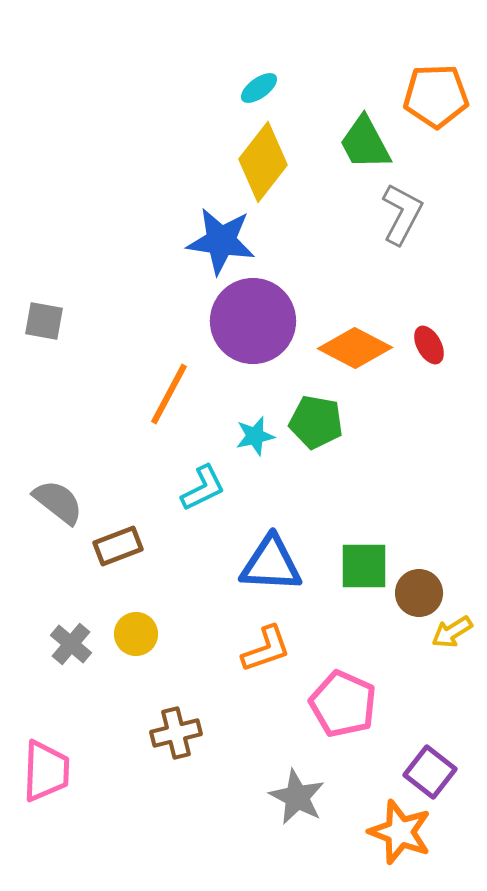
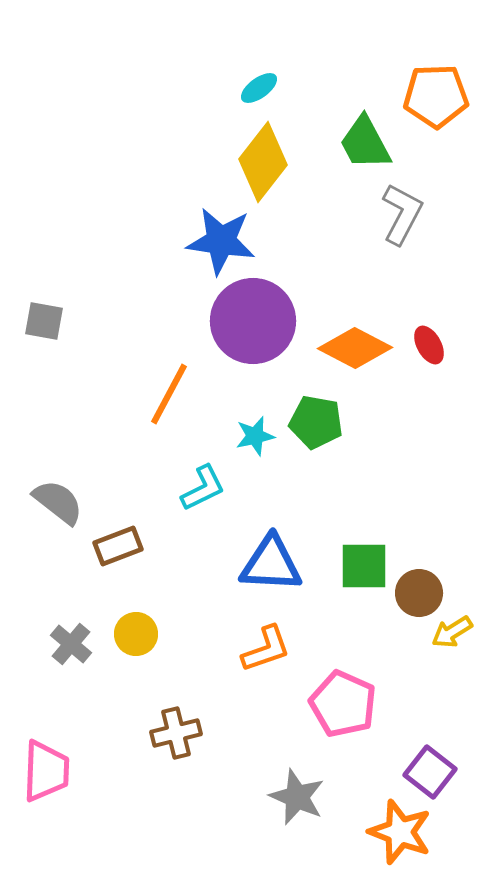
gray star: rotated 4 degrees counterclockwise
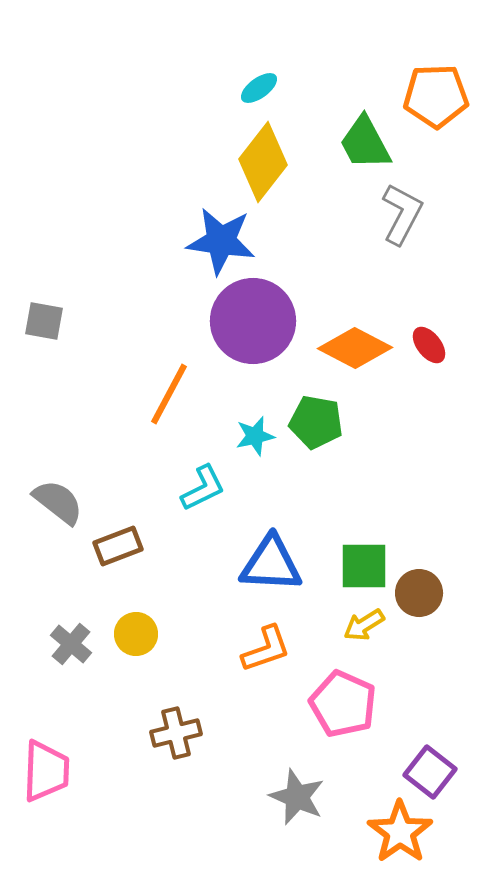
red ellipse: rotated 9 degrees counterclockwise
yellow arrow: moved 88 px left, 7 px up
orange star: rotated 16 degrees clockwise
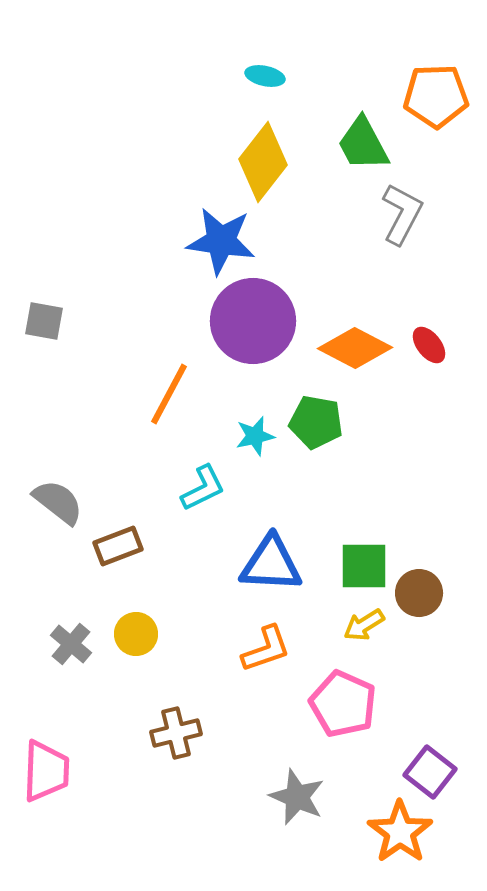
cyan ellipse: moved 6 px right, 12 px up; rotated 48 degrees clockwise
green trapezoid: moved 2 px left, 1 px down
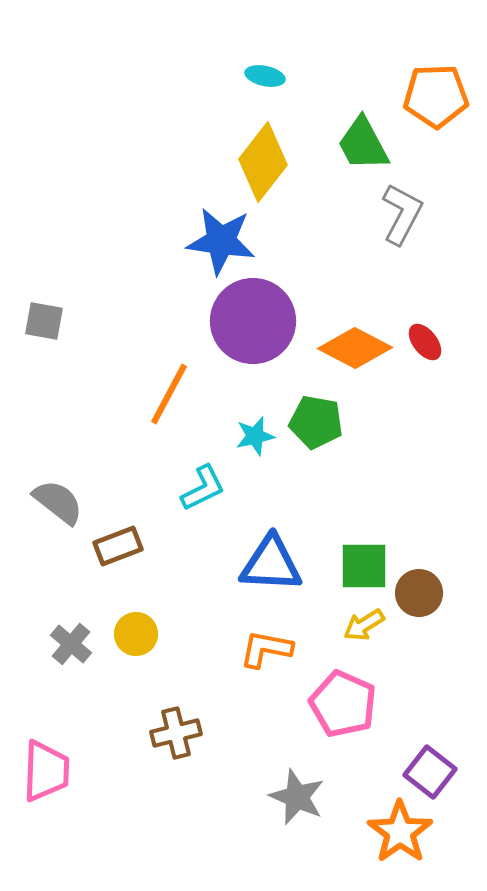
red ellipse: moved 4 px left, 3 px up
orange L-shape: rotated 150 degrees counterclockwise
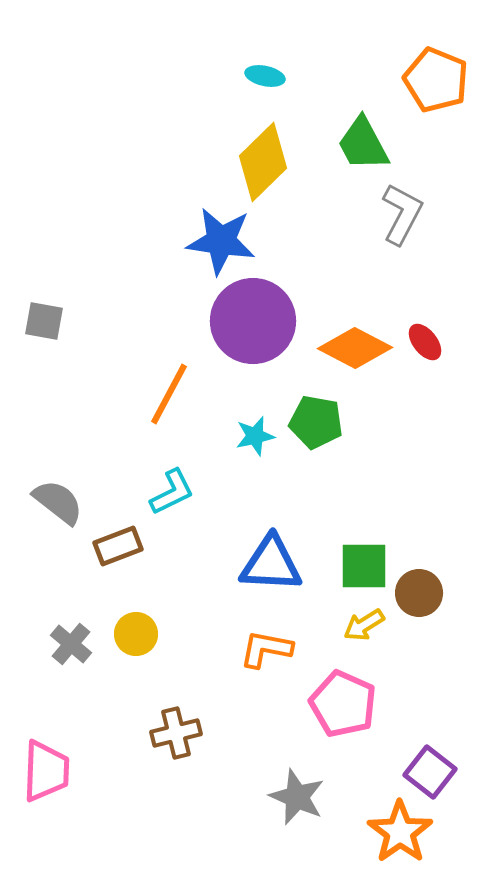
orange pentagon: moved 16 px up; rotated 24 degrees clockwise
yellow diamond: rotated 8 degrees clockwise
cyan L-shape: moved 31 px left, 4 px down
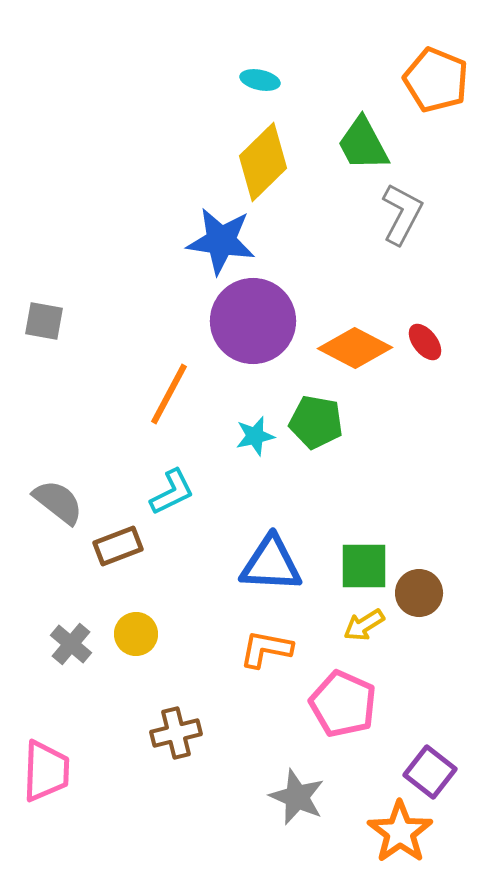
cyan ellipse: moved 5 px left, 4 px down
